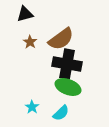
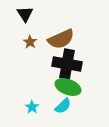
black triangle: rotated 48 degrees counterclockwise
brown semicircle: rotated 12 degrees clockwise
cyan semicircle: moved 2 px right, 7 px up
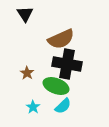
brown star: moved 3 px left, 31 px down
green ellipse: moved 12 px left, 1 px up
cyan star: moved 1 px right
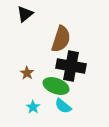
black triangle: rotated 24 degrees clockwise
brown semicircle: rotated 48 degrees counterclockwise
black cross: moved 4 px right, 2 px down
cyan semicircle: rotated 84 degrees clockwise
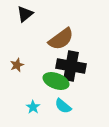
brown semicircle: rotated 36 degrees clockwise
brown star: moved 10 px left, 8 px up; rotated 16 degrees clockwise
green ellipse: moved 5 px up
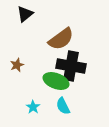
cyan semicircle: rotated 24 degrees clockwise
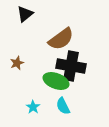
brown star: moved 2 px up
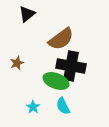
black triangle: moved 2 px right
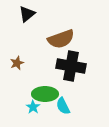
brown semicircle: rotated 16 degrees clockwise
green ellipse: moved 11 px left, 13 px down; rotated 20 degrees counterclockwise
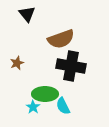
black triangle: rotated 30 degrees counterclockwise
